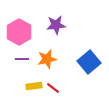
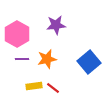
pink hexagon: moved 2 px left, 2 px down
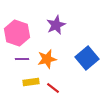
purple star: rotated 18 degrees counterclockwise
pink hexagon: moved 1 px up; rotated 10 degrees counterclockwise
blue square: moved 2 px left, 4 px up
yellow rectangle: moved 3 px left, 4 px up
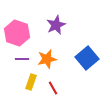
yellow rectangle: rotated 63 degrees counterclockwise
red line: rotated 24 degrees clockwise
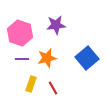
purple star: rotated 18 degrees clockwise
pink hexagon: moved 3 px right
orange star: moved 1 px up
yellow rectangle: moved 2 px down
